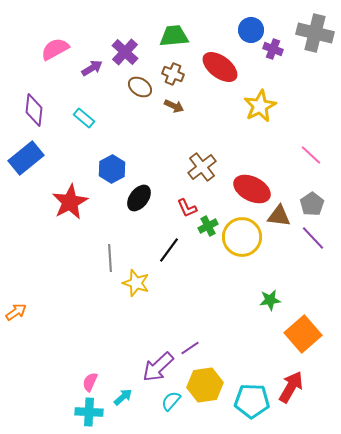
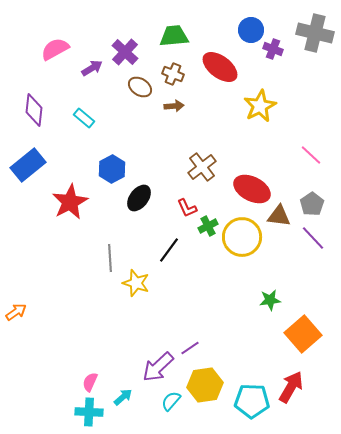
brown arrow at (174, 106): rotated 30 degrees counterclockwise
blue rectangle at (26, 158): moved 2 px right, 7 px down
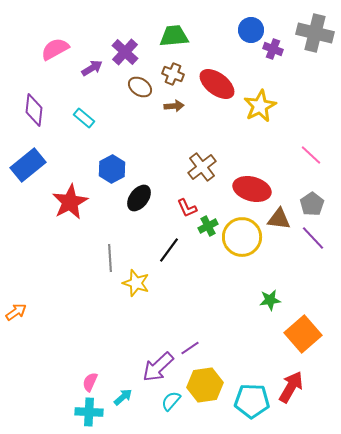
red ellipse at (220, 67): moved 3 px left, 17 px down
red ellipse at (252, 189): rotated 12 degrees counterclockwise
brown triangle at (279, 216): moved 3 px down
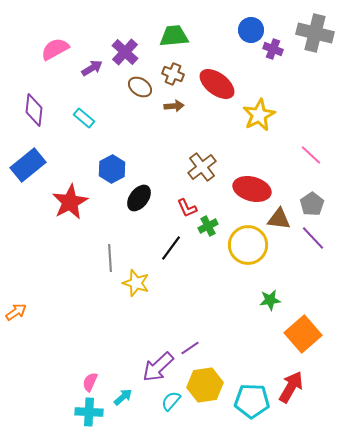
yellow star at (260, 106): moved 1 px left, 9 px down
yellow circle at (242, 237): moved 6 px right, 8 px down
black line at (169, 250): moved 2 px right, 2 px up
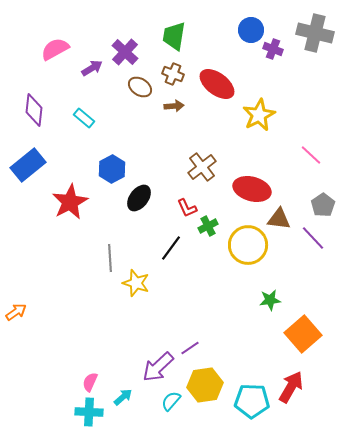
green trapezoid at (174, 36): rotated 76 degrees counterclockwise
gray pentagon at (312, 204): moved 11 px right, 1 px down
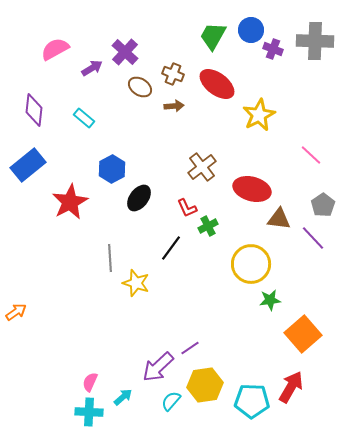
gray cross at (315, 33): moved 8 px down; rotated 12 degrees counterclockwise
green trapezoid at (174, 36): moved 39 px right; rotated 20 degrees clockwise
yellow circle at (248, 245): moved 3 px right, 19 px down
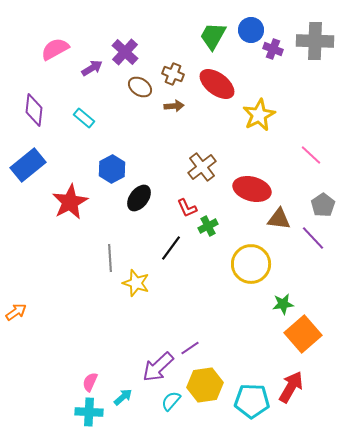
green star at (270, 300): moved 13 px right, 4 px down
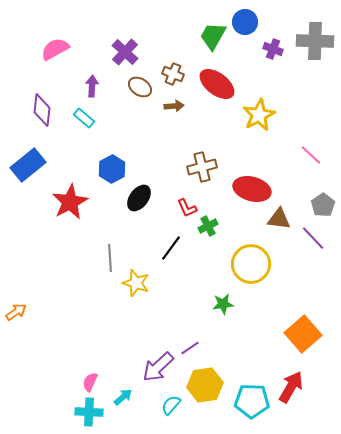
blue circle at (251, 30): moved 6 px left, 8 px up
purple arrow at (92, 68): moved 18 px down; rotated 55 degrees counterclockwise
purple diamond at (34, 110): moved 8 px right
brown cross at (202, 167): rotated 24 degrees clockwise
green star at (283, 304): moved 60 px left
cyan semicircle at (171, 401): moved 4 px down
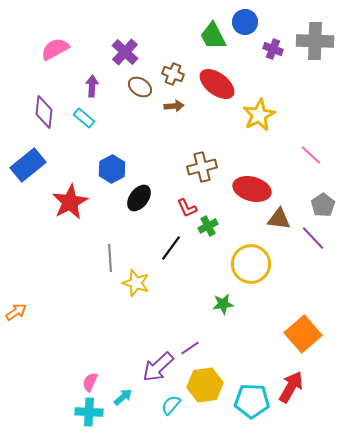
green trapezoid at (213, 36): rotated 56 degrees counterclockwise
purple diamond at (42, 110): moved 2 px right, 2 px down
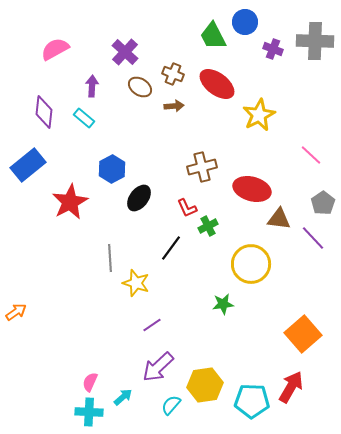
gray pentagon at (323, 205): moved 2 px up
purple line at (190, 348): moved 38 px left, 23 px up
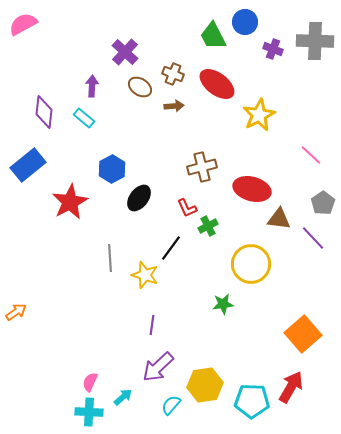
pink semicircle at (55, 49): moved 32 px left, 25 px up
yellow star at (136, 283): moved 9 px right, 8 px up
purple line at (152, 325): rotated 48 degrees counterclockwise
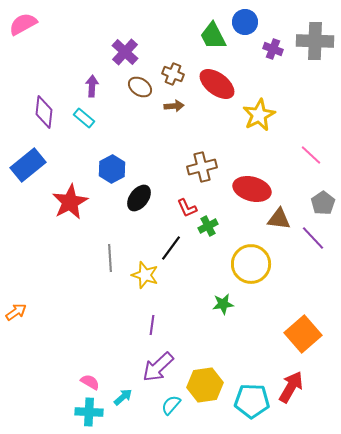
pink semicircle at (90, 382): rotated 96 degrees clockwise
